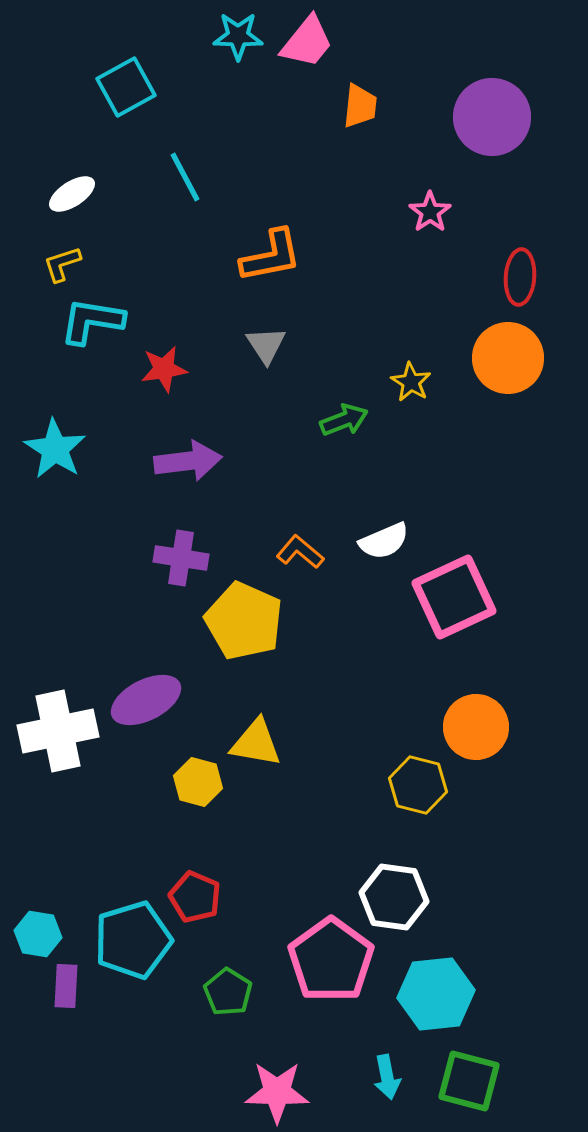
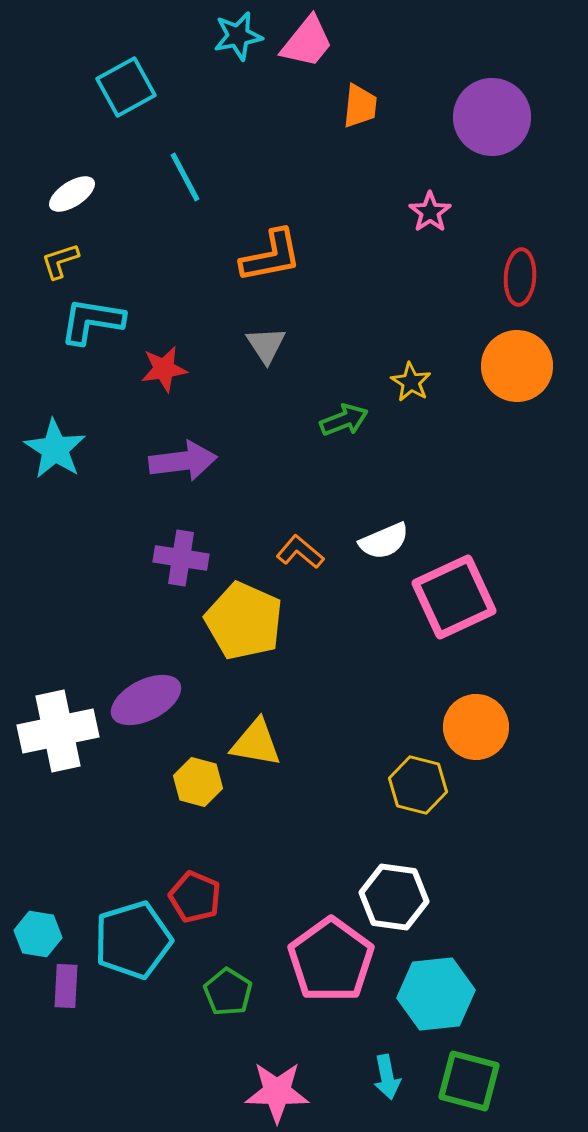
cyan star at (238, 36): rotated 12 degrees counterclockwise
yellow L-shape at (62, 264): moved 2 px left, 3 px up
orange circle at (508, 358): moved 9 px right, 8 px down
purple arrow at (188, 461): moved 5 px left
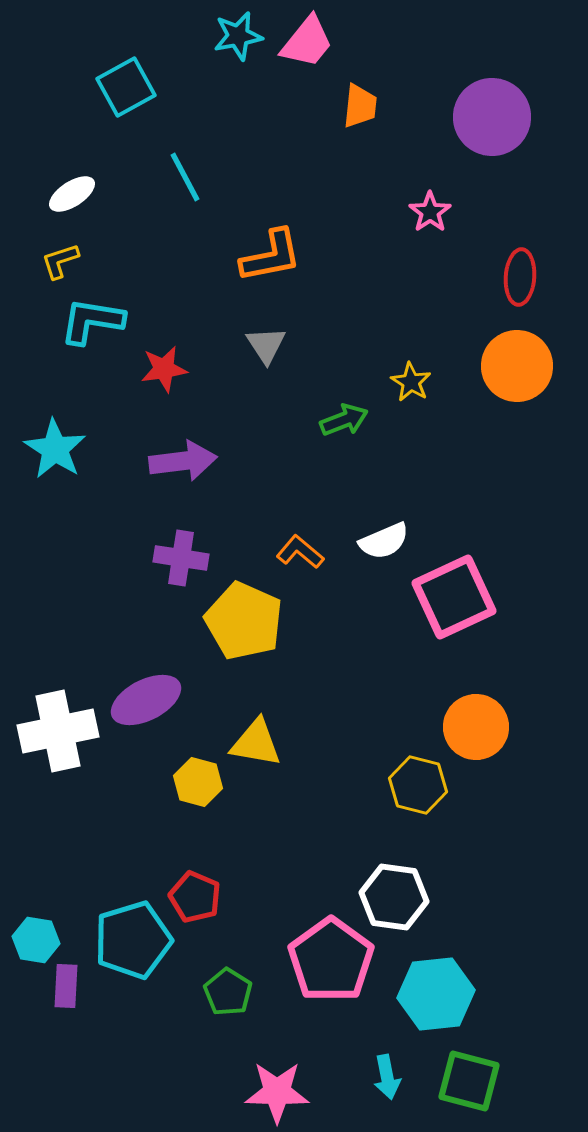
cyan hexagon at (38, 934): moved 2 px left, 6 px down
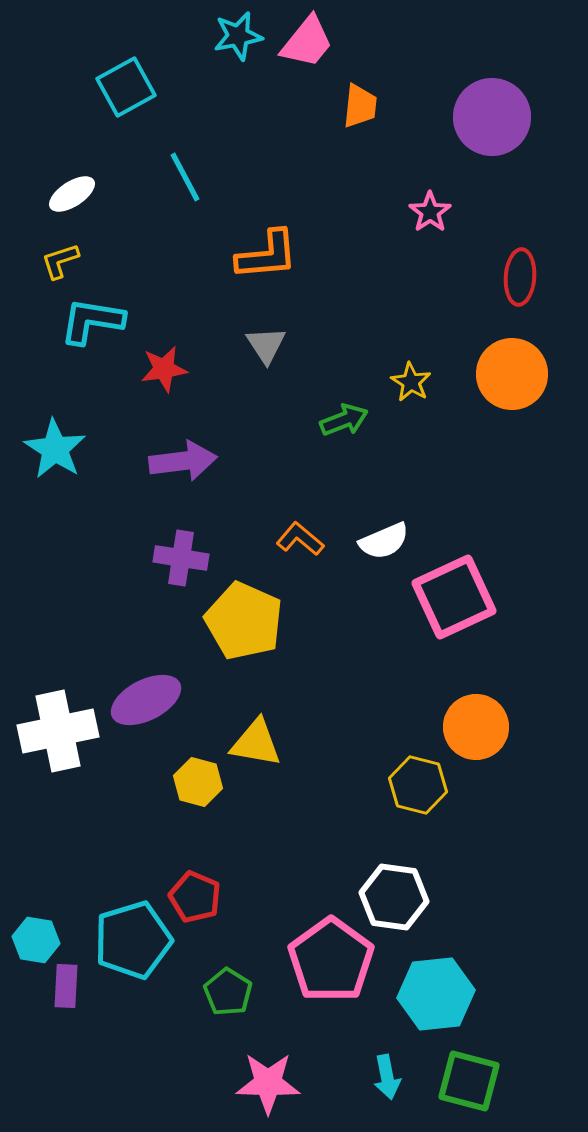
orange L-shape at (271, 256): moved 4 px left, 1 px up; rotated 6 degrees clockwise
orange circle at (517, 366): moved 5 px left, 8 px down
orange L-shape at (300, 552): moved 13 px up
pink star at (277, 1092): moved 9 px left, 9 px up
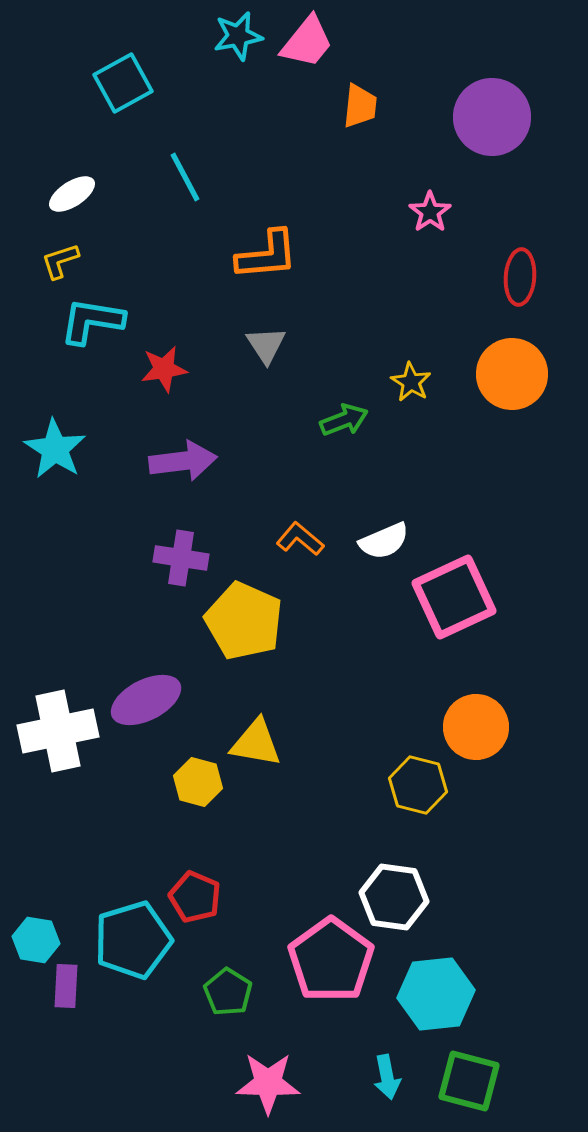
cyan square at (126, 87): moved 3 px left, 4 px up
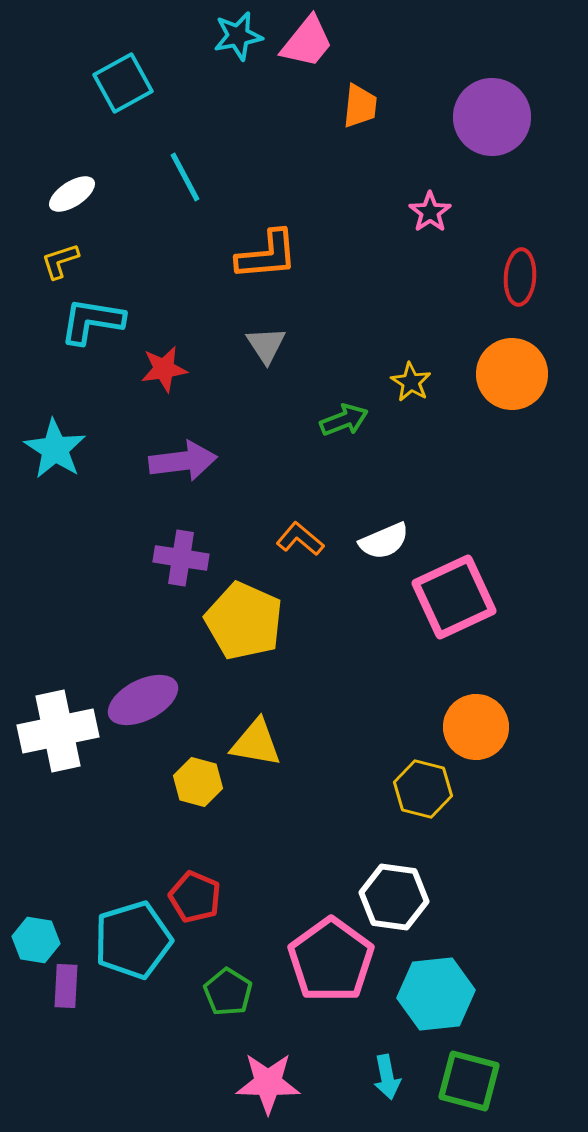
purple ellipse at (146, 700): moved 3 px left
yellow hexagon at (418, 785): moved 5 px right, 4 px down
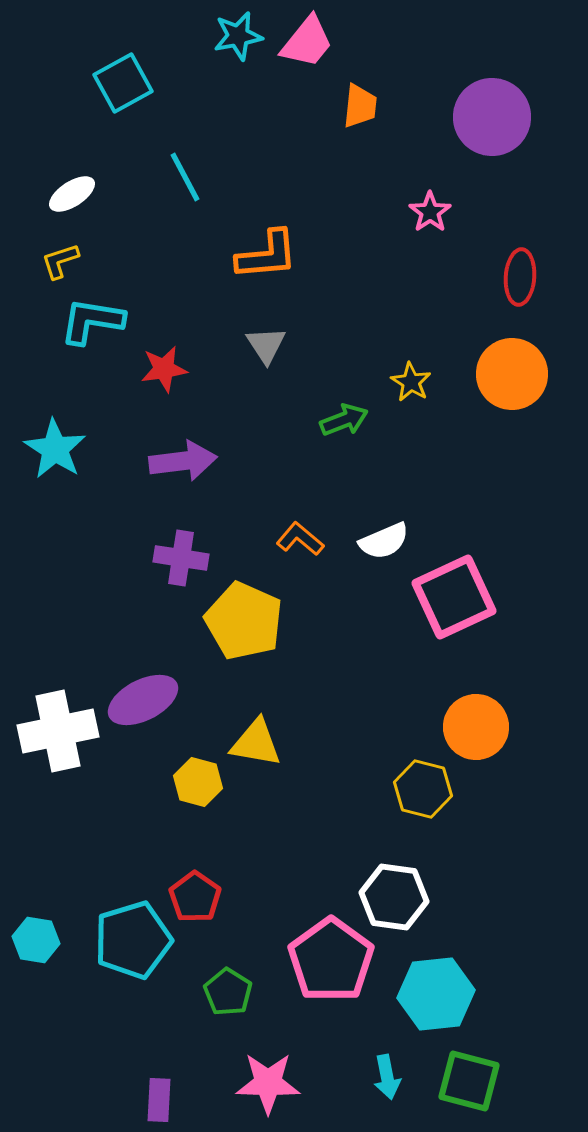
red pentagon at (195, 897): rotated 12 degrees clockwise
purple rectangle at (66, 986): moved 93 px right, 114 px down
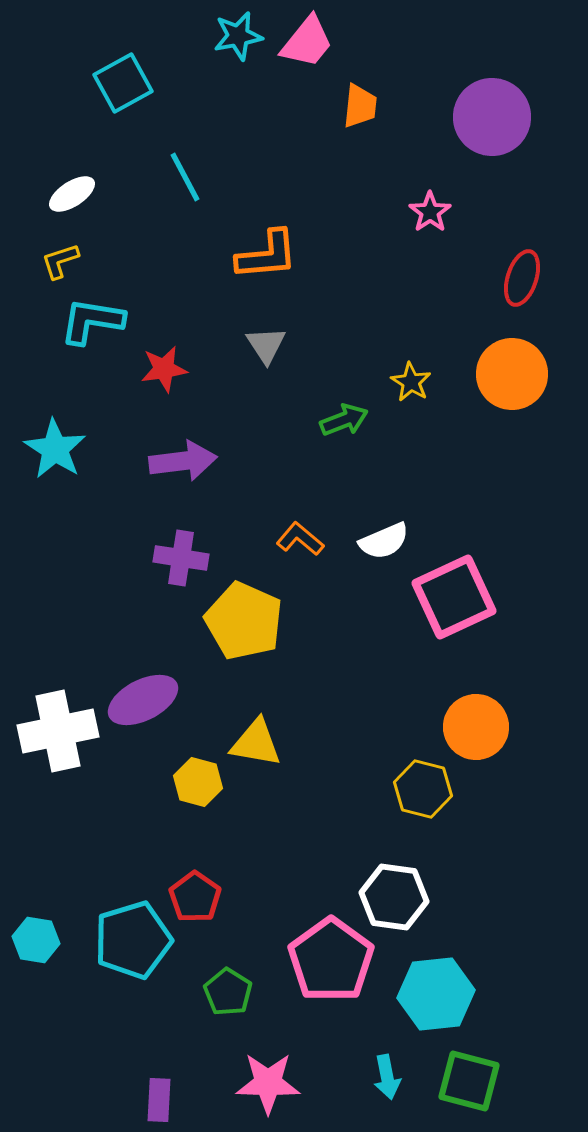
red ellipse at (520, 277): moved 2 px right, 1 px down; rotated 14 degrees clockwise
